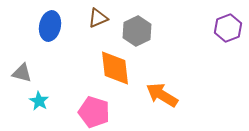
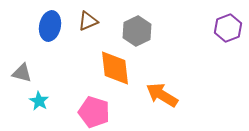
brown triangle: moved 10 px left, 3 px down
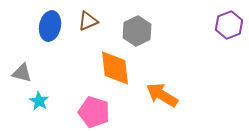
purple hexagon: moved 1 px right, 3 px up
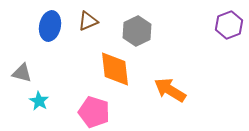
orange diamond: moved 1 px down
orange arrow: moved 8 px right, 5 px up
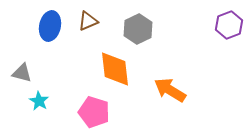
gray hexagon: moved 1 px right, 2 px up
